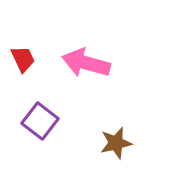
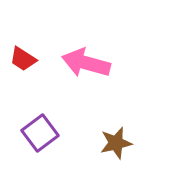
red trapezoid: rotated 148 degrees clockwise
purple square: moved 12 px down; rotated 15 degrees clockwise
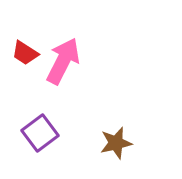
red trapezoid: moved 2 px right, 6 px up
pink arrow: moved 23 px left, 2 px up; rotated 102 degrees clockwise
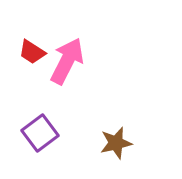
red trapezoid: moved 7 px right, 1 px up
pink arrow: moved 4 px right
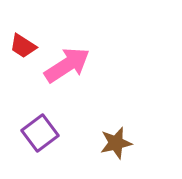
red trapezoid: moved 9 px left, 6 px up
pink arrow: moved 4 px down; rotated 30 degrees clockwise
